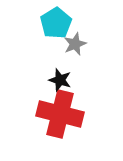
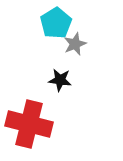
black star: rotated 10 degrees counterclockwise
red cross: moved 31 px left, 10 px down
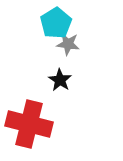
gray star: moved 7 px left; rotated 30 degrees clockwise
black star: rotated 25 degrees clockwise
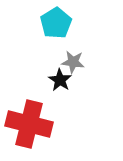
gray star: moved 5 px right, 18 px down
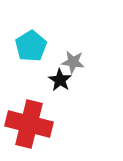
cyan pentagon: moved 25 px left, 23 px down
